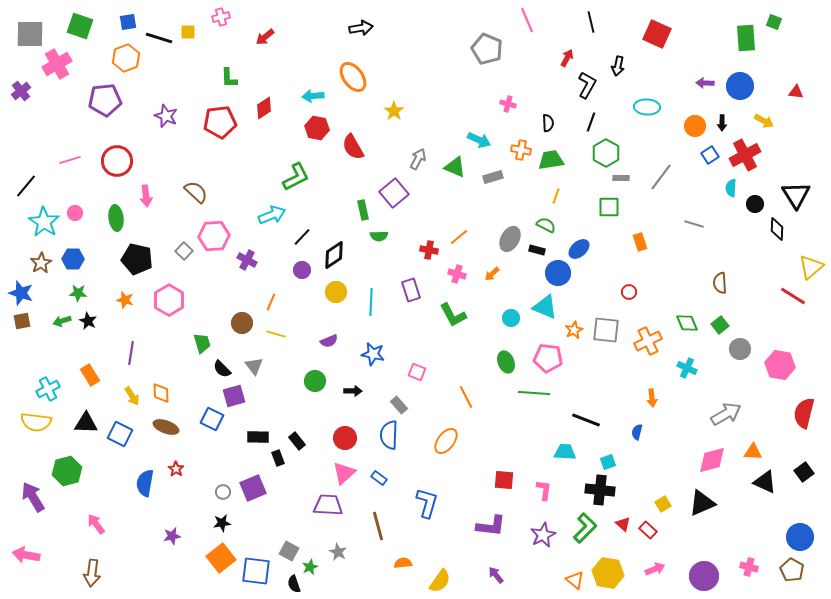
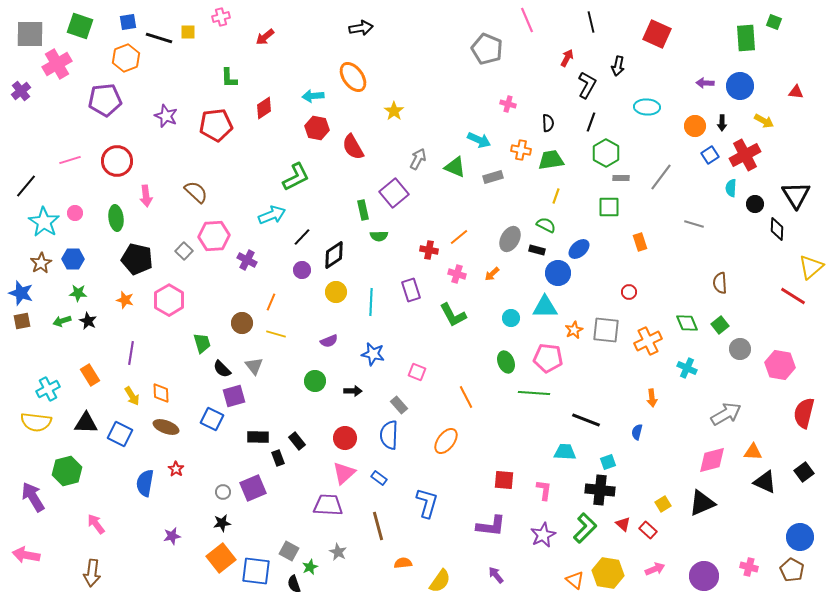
red pentagon at (220, 122): moved 4 px left, 3 px down
cyan triangle at (545, 307): rotated 24 degrees counterclockwise
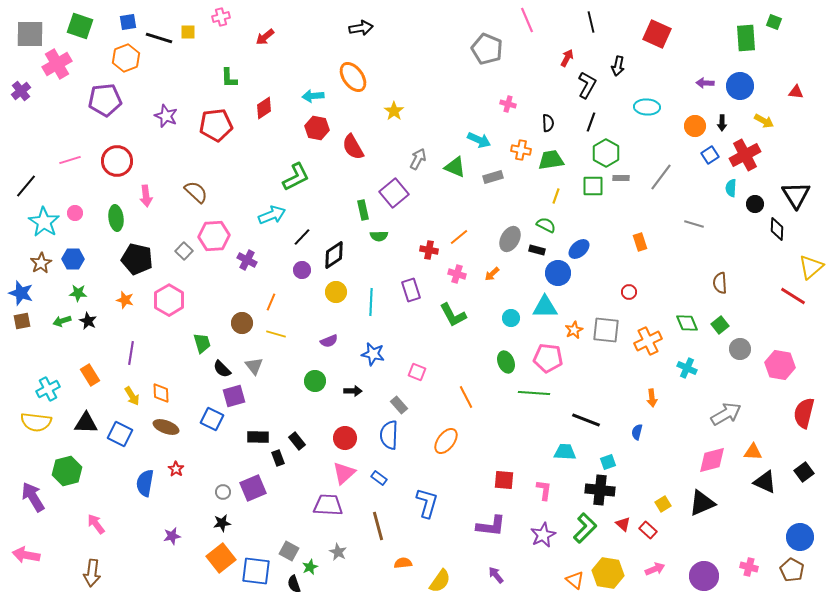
green square at (609, 207): moved 16 px left, 21 px up
